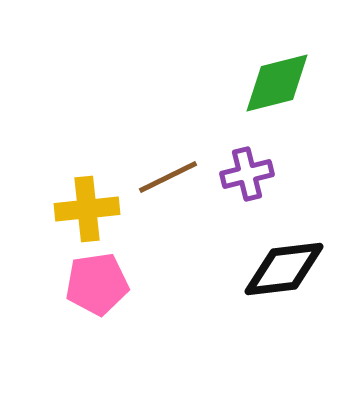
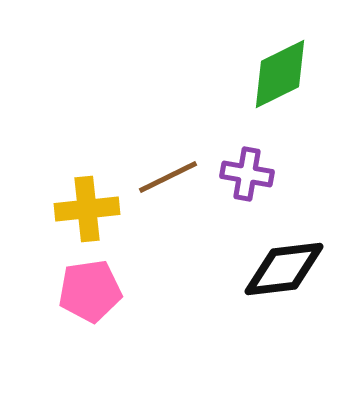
green diamond: moved 3 px right, 9 px up; rotated 12 degrees counterclockwise
purple cross: rotated 24 degrees clockwise
pink pentagon: moved 7 px left, 7 px down
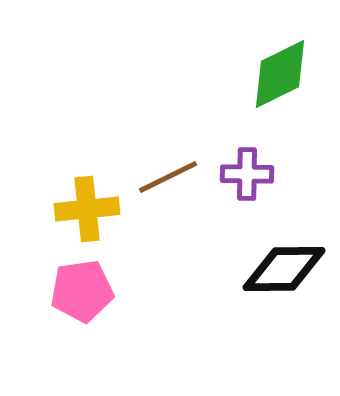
purple cross: rotated 9 degrees counterclockwise
black diamond: rotated 6 degrees clockwise
pink pentagon: moved 8 px left
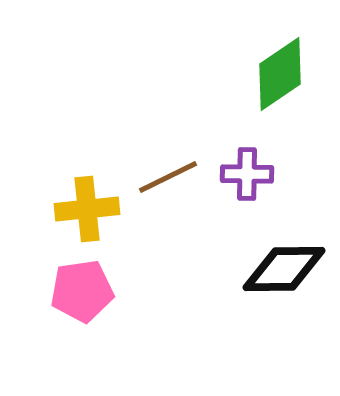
green diamond: rotated 8 degrees counterclockwise
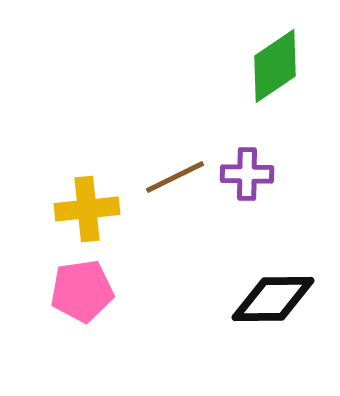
green diamond: moved 5 px left, 8 px up
brown line: moved 7 px right
black diamond: moved 11 px left, 30 px down
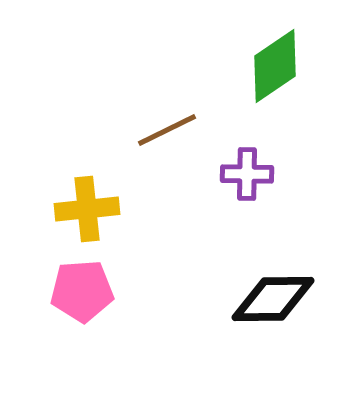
brown line: moved 8 px left, 47 px up
pink pentagon: rotated 4 degrees clockwise
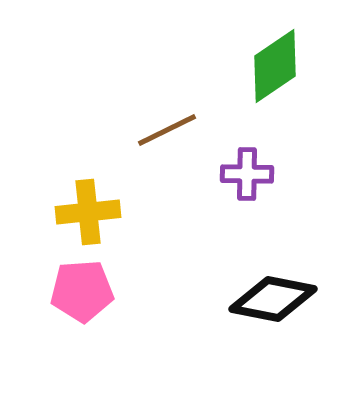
yellow cross: moved 1 px right, 3 px down
black diamond: rotated 12 degrees clockwise
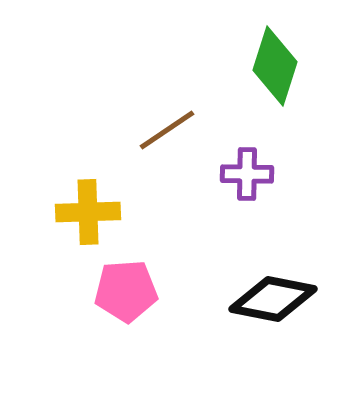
green diamond: rotated 38 degrees counterclockwise
brown line: rotated 8 degrees counterclockwise
yellow cross: rotated 4 degrees clockwise
pink pentagon: moved 44 px right
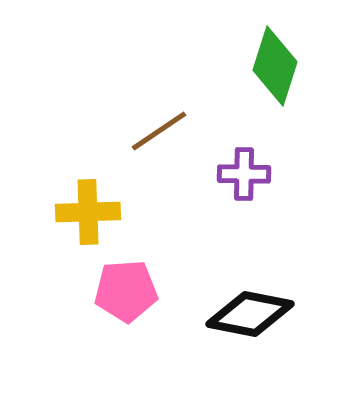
brown line: moved 8 px left, 1 px down
purple cross: moved 3 px left
black diamond: moved 23 px left, 15 px down
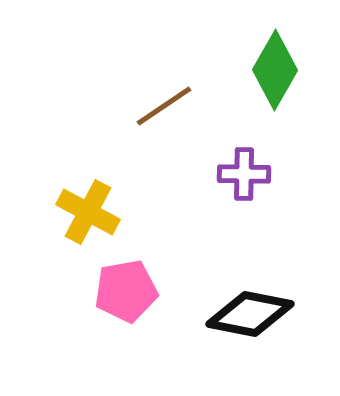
green diamond: moved 4 px down; rotated 12 degrees clockwise
brown line: moved 5 px right, 25 px up
yellow cross: rotated 30 degrees clockwise
pink pentagon: rotated 6 degrees counterclockwise
